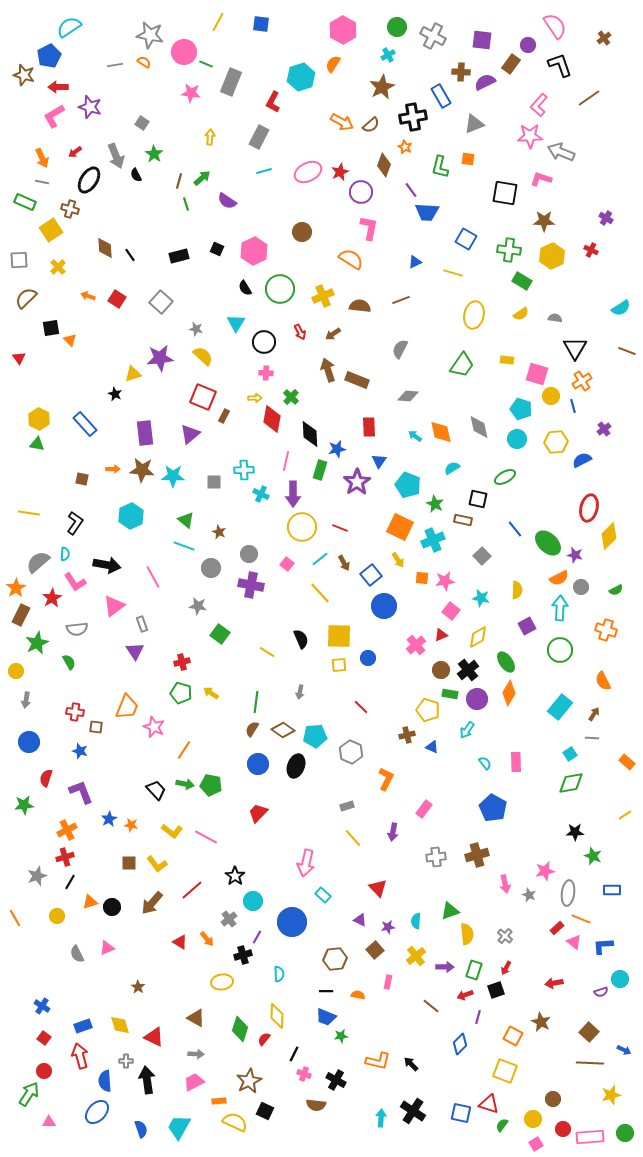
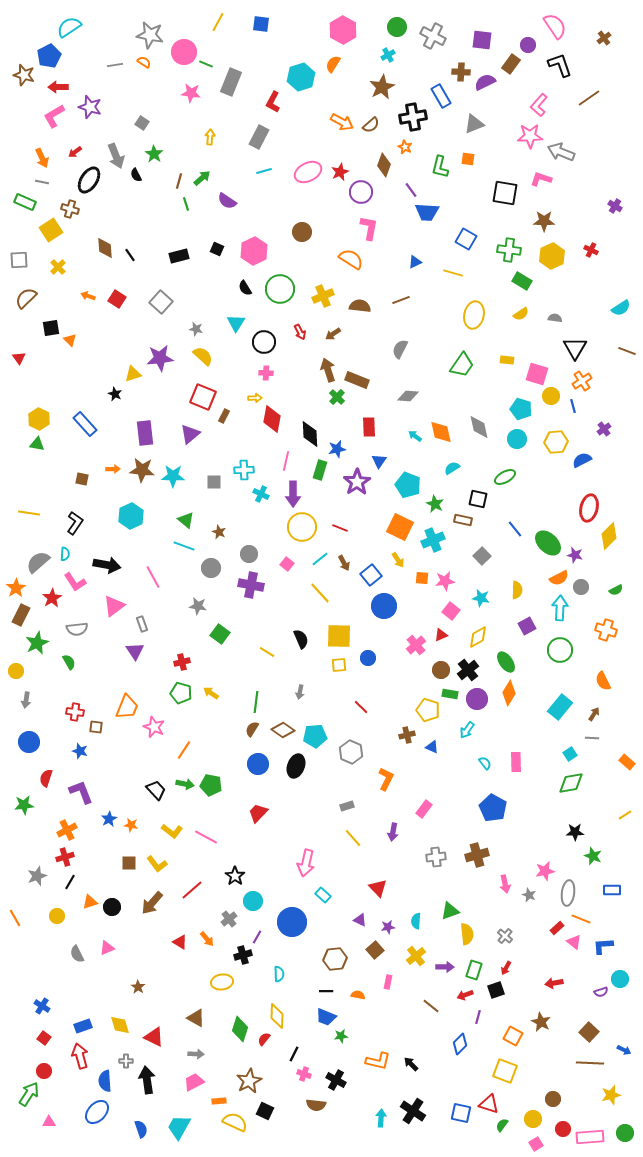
purple cross at (606, 218): moved 9 px right, 12 px up
green cross at (291, 397): moved 46 px right
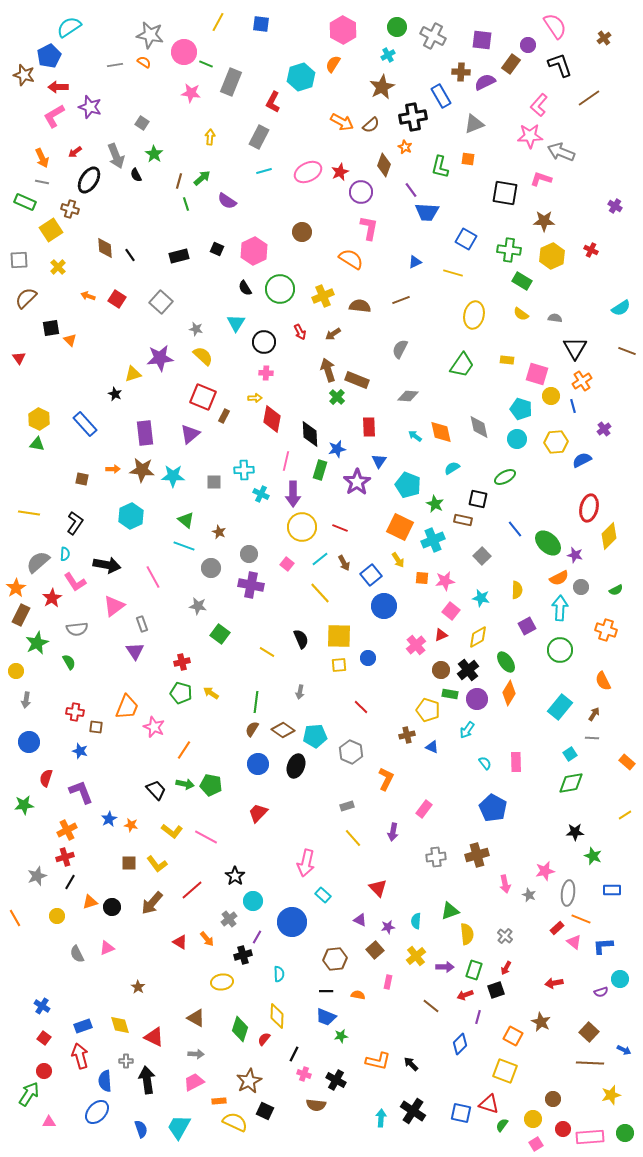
yellow semicircle at (521, 314): rotated 70 degrees clockwise
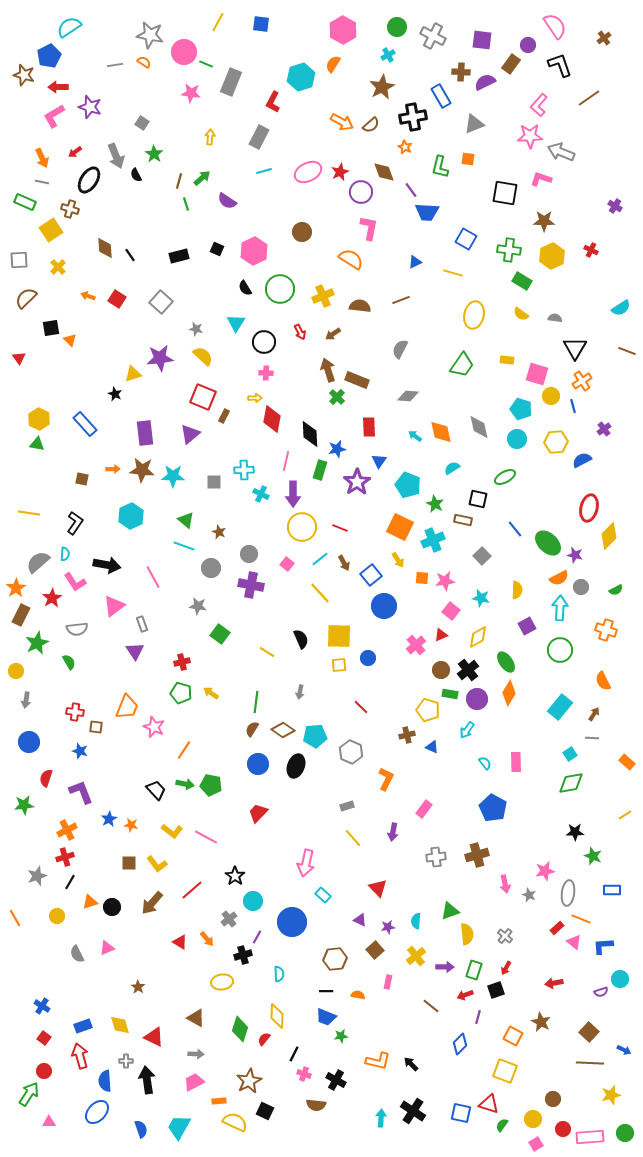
brown diamond at (384, 165): moved 7 px down; rotated 40 degrees counterclockwise
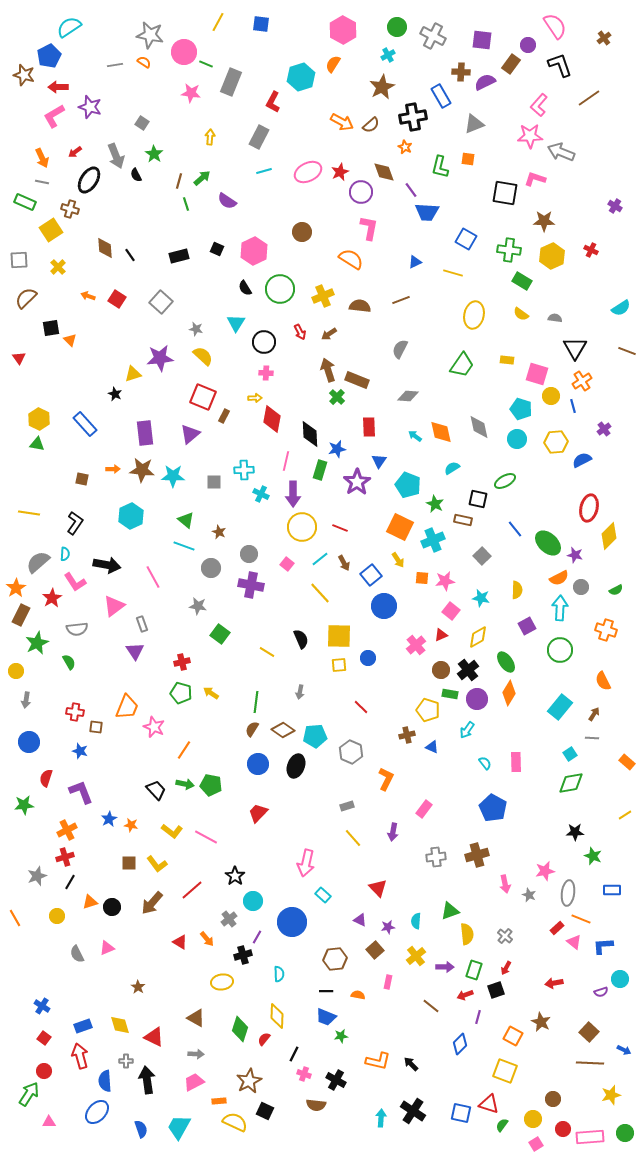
pink L-shape at (541, 179): moved 6 px left
brown arrow at (333, 334): moved 4 px left
green ellipse at (505, 477): moved 4 px down
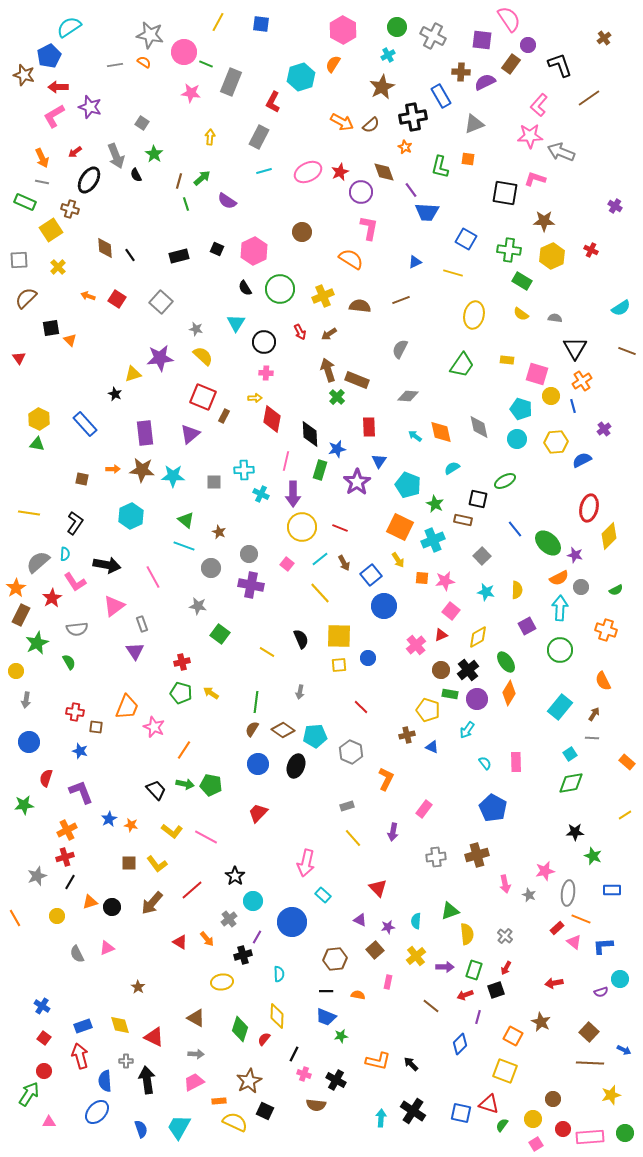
pink semicircle at (555, 26): moved 46 px left, 7 px up
cyan star at (481, 598): moved 5 px right, 6 px up
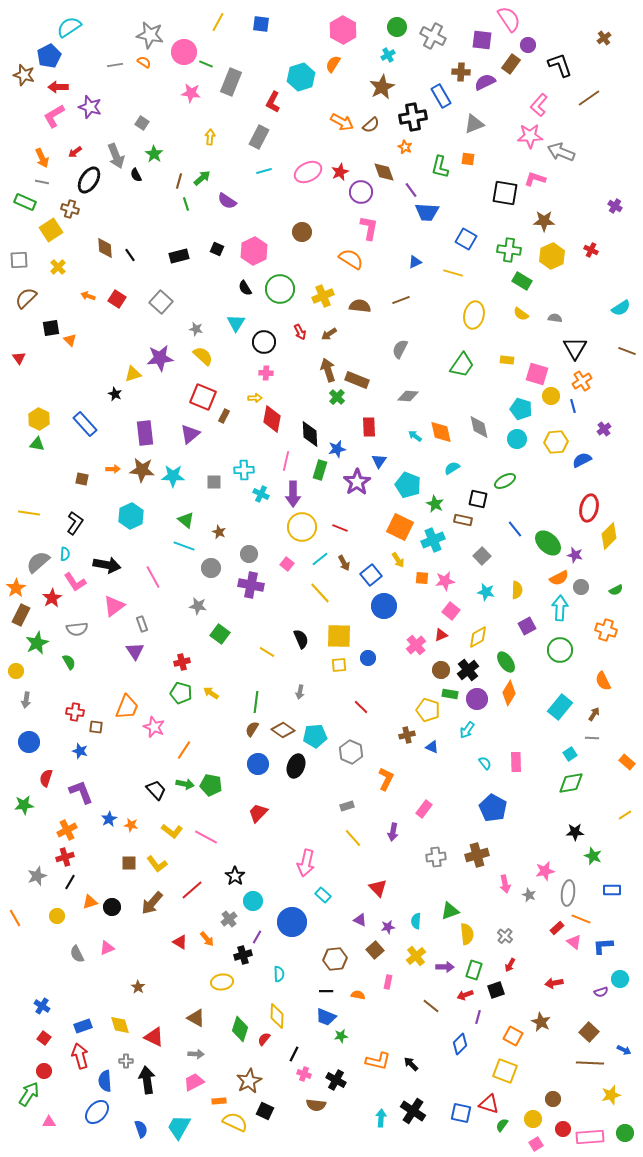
red arrow at (506, 968): moved 4 px right, 3 px up
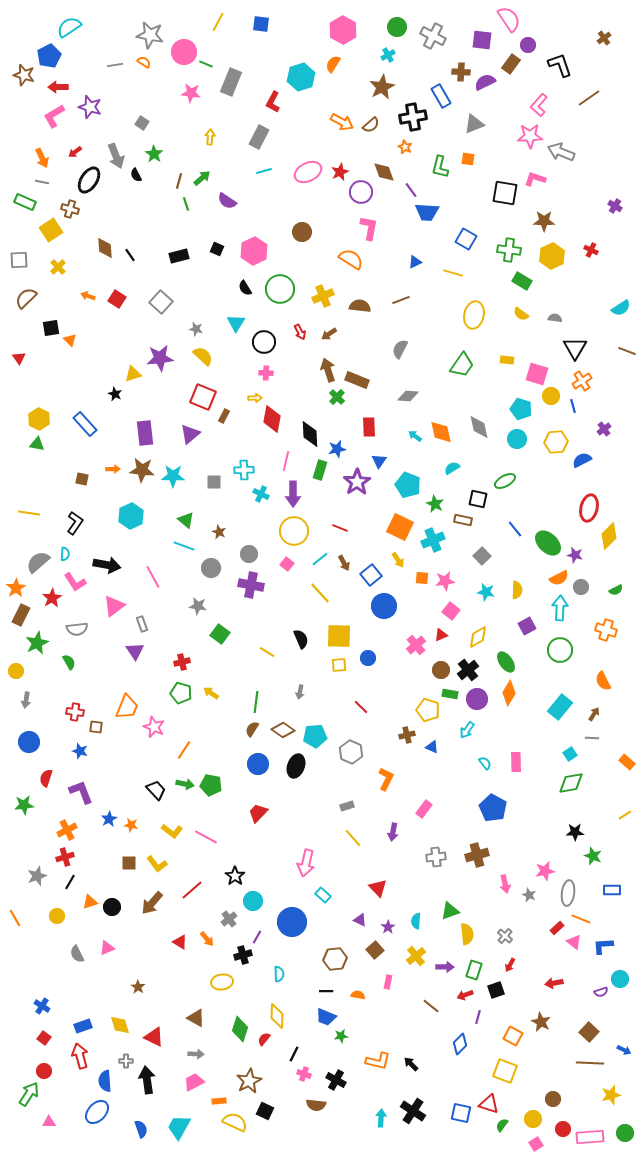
yellow circle at (302, 527): moved 8 px left, 4 px down
purple star at (388, 927): rotated 24 degrees counterclockwise
